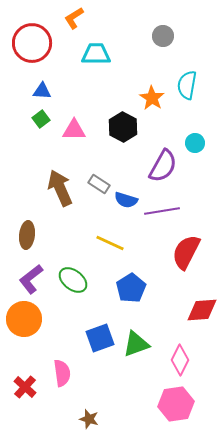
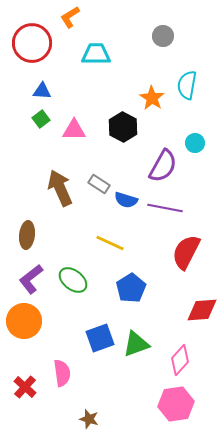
orange L-shape: moved 4 px left, 1 px up
purple line: moved 3 px right, 3 px up; rotated 20 degrees clockwise
orange circle: moved 2 px down
pink diamond: rotated 16 degrees clockwise
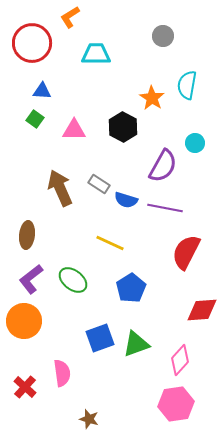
green square: moved 6 px left; rotated 18 degrees counterclockwise
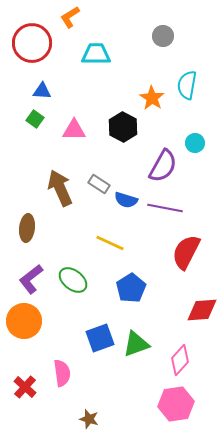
brown ellipse: moved 7 px up
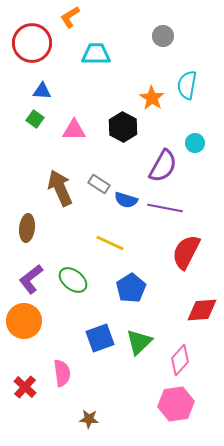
green triangle: moved 3 px right, 2 px up; rotated 24 degrees counterclockwise
brown star: rotated 12 degrees counterclockwise
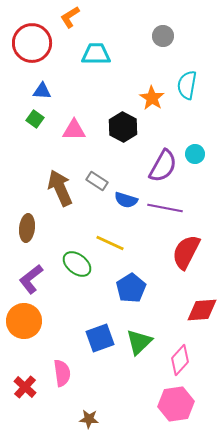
cyan circle: moved 11 px down
gray rectangle: moved 2 px left, 3 px up
green ellipse: moved 4 px right, 16 px up
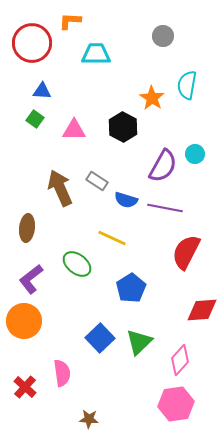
orange L-shape: moved 4 px down; rotated 35 degrees clockwise
yellow line: moved 2 px right, 5 px up
blue square: rotated 24 degrees counterclockwise
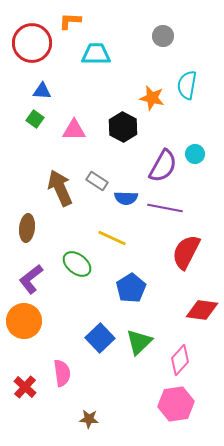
orange star: rotated 20 degrees counterclockwise
blue semicircle: moved 2 px up; rotated 15 degrees counterclockwise
red diamond: rotated 12 degrees clockwise
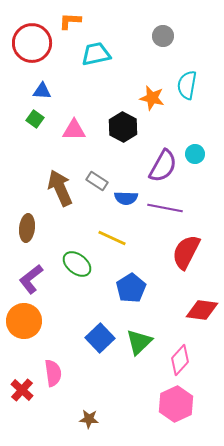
cyan trapezoid: rotated 12 degrees counterclockwise
pink semicircle: moved 9 px left
red cross: moved 3 px left, 3 px down
pink hexagon: rotated 16 degrees counterclockwise
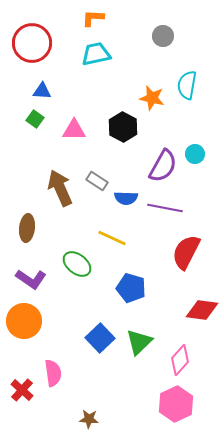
orange L-shape: moved 23 px right, 3 px up
purple L-shape: rotated 108 degrees counterclockwise
blue pentagon: rotated 24 degrees counterclockwise
